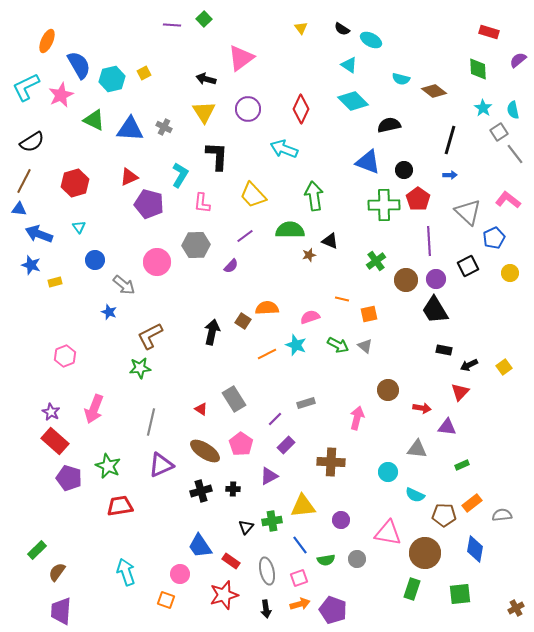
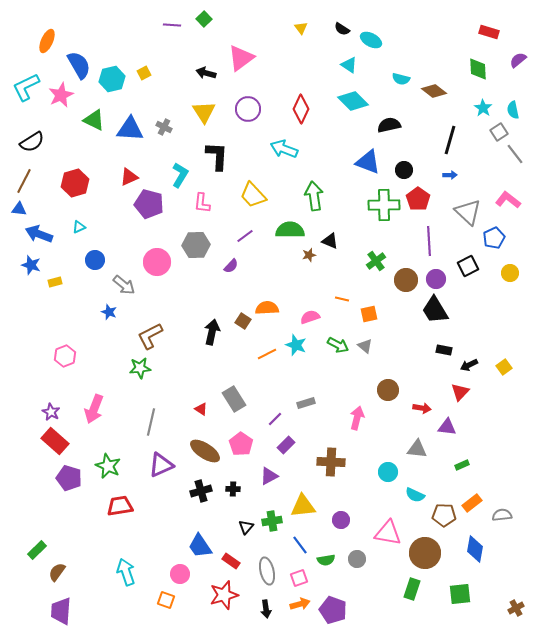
black arrow at (206, 79): moved 6 px up
cyan triangle at (79, 227): rotated 40 degrees clockwise
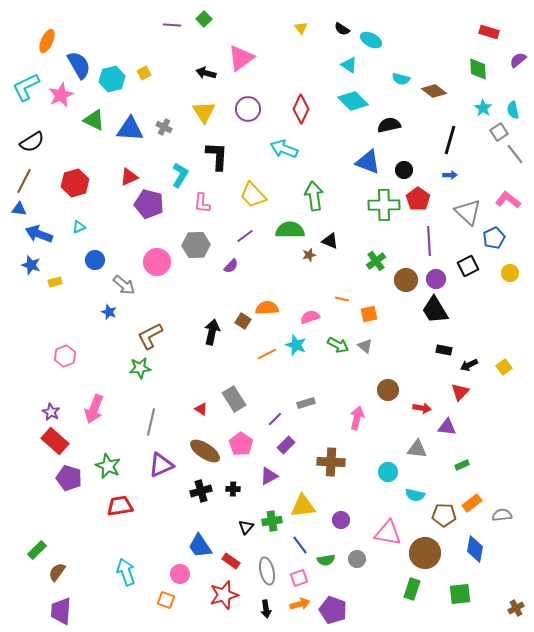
cyan semicircle at (415, 495): rotated 12 degrees counterclockwise
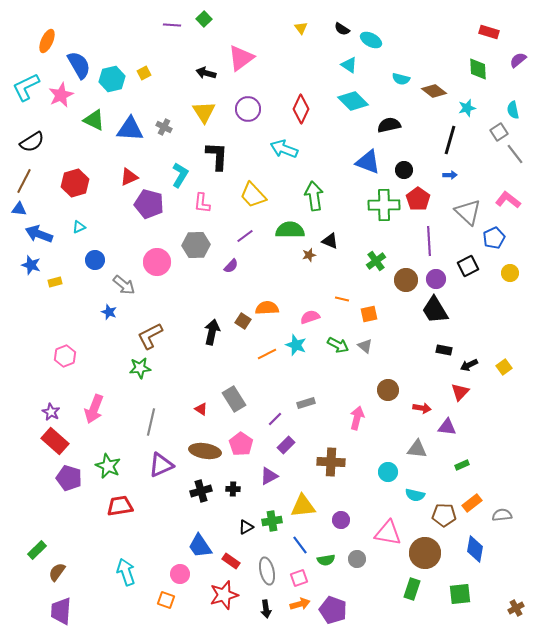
cyan star at (483, 108): moved 16 px left; rotated 24 degrees clockwise
brown ellipse at (205, 451): rotated 24 degrees counterclockwise
black triangle at (246, 527): rotated 21 degrees clockwise
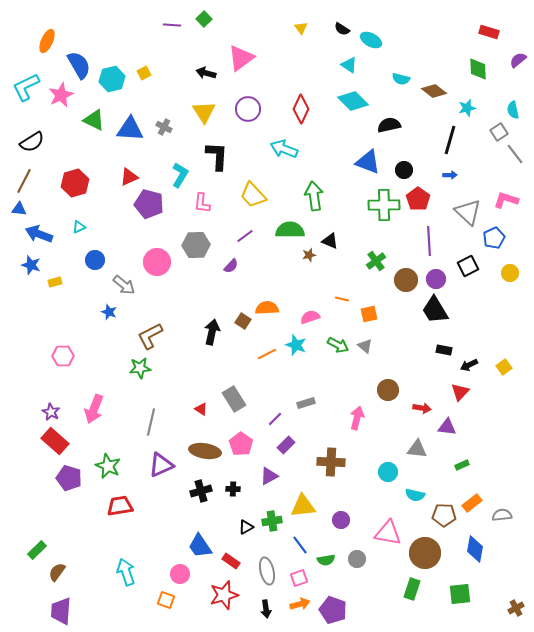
pink L-shape at (508, 200): moved 2 px left; rotated 20 degrees counterclockwise
pink hexagon at (65, 356): moved 2 px left; rotated 20 degrees clockwise
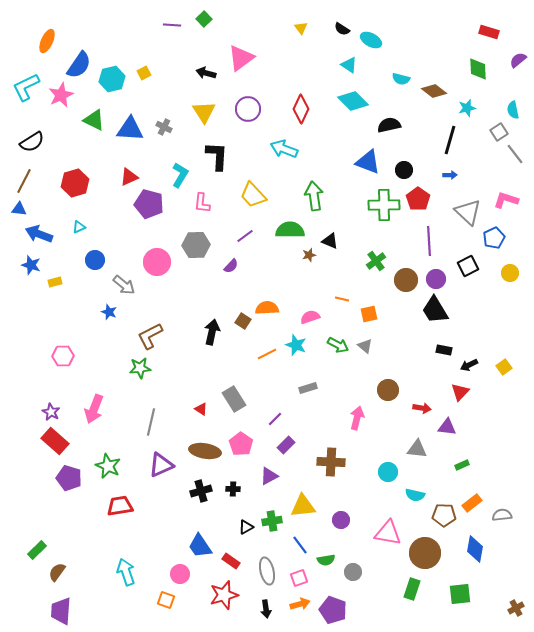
blue semicircle at (79, 65): rotated 64 degrees clockwise
gray rectangle at (306, 403): moved 2 px right, 15 px up
gray circle at (357, 559): moved 4 px left, 13 px down
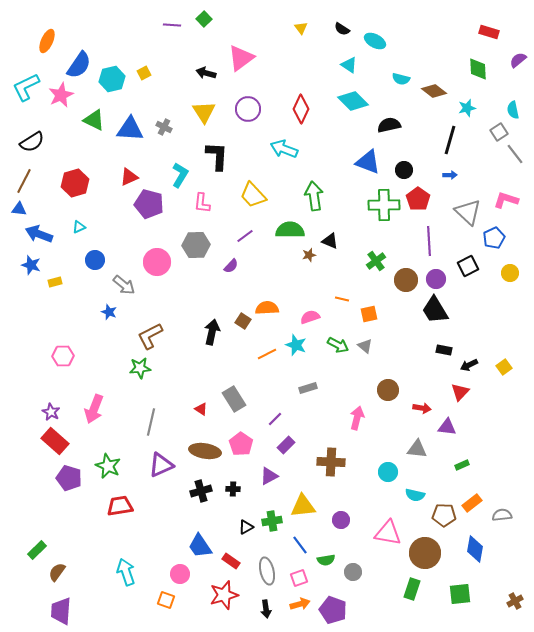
cyan ellipse at (371, 40): moved 4 px right, 1 px down
brown cross at (516, 608): moved 1 px left, 7 px up
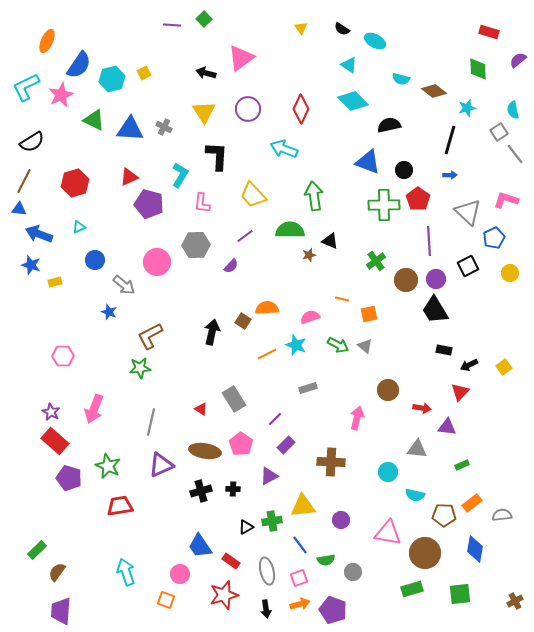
green rectangle at (412, 589): rotated 55 degrees clockwise
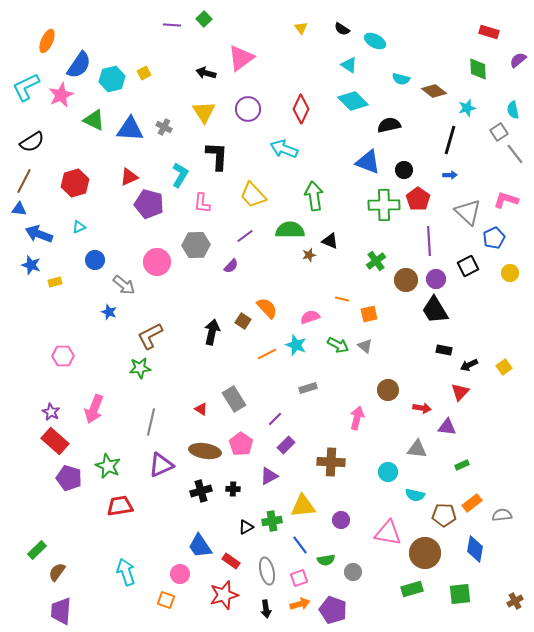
orange semicircle at (267, 308): rotated 50 degrees clockwise
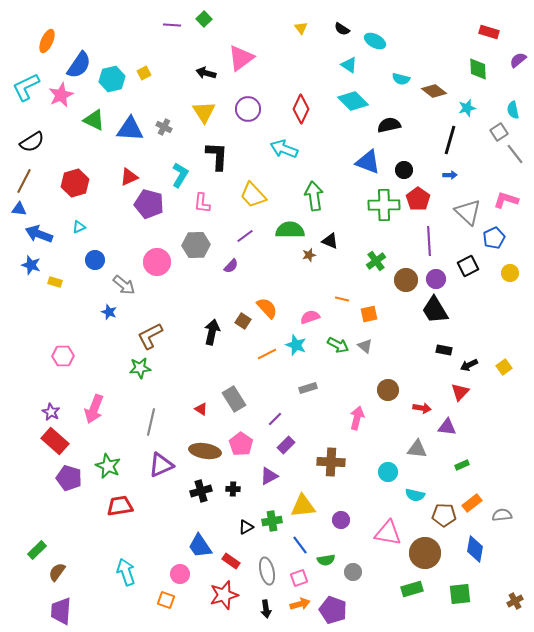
yellow rectangle at (55, 282): rotated 32 degrees clockwise
